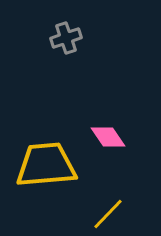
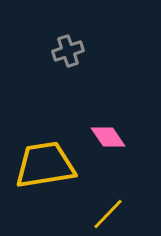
gray cross: moved 2 px right, 13 px down
yellow trapezoid: moved 1 px left; rotated 4 degrees counterclockwise
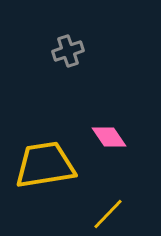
pink diamond: moved 1 px right
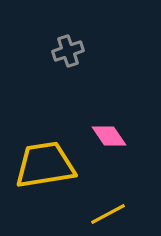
pink diamond: moved 1 px up
yellow line: rotated 18 degrees clockwise
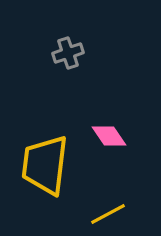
gray cross: moved 2 px down
yellow trapezoid: rotated 74 degrees counterclockwise
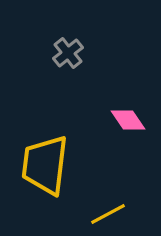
gray cross: rotated 20 degrees counterclockwise
pink diamond: moved 19 px right, 16 px up
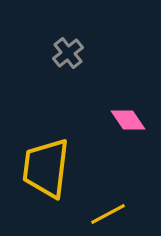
yellow trapezoid: moved 1 px right, 3 px down
